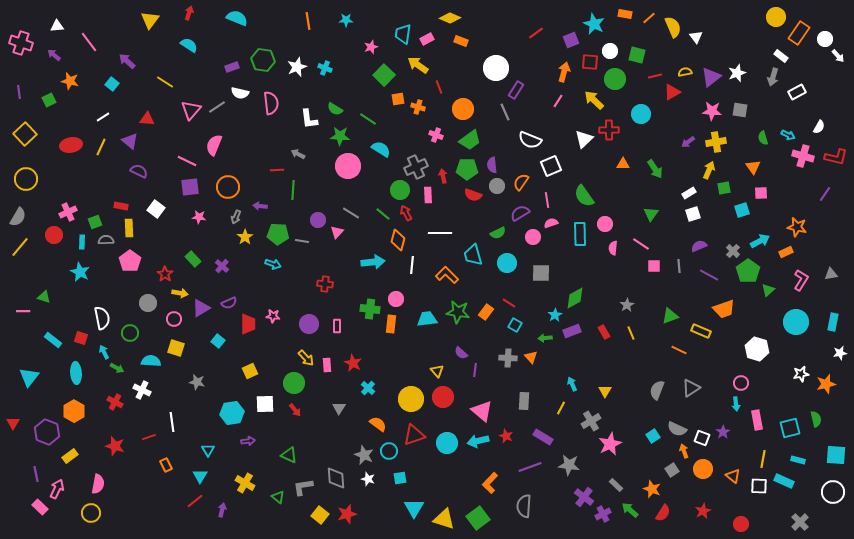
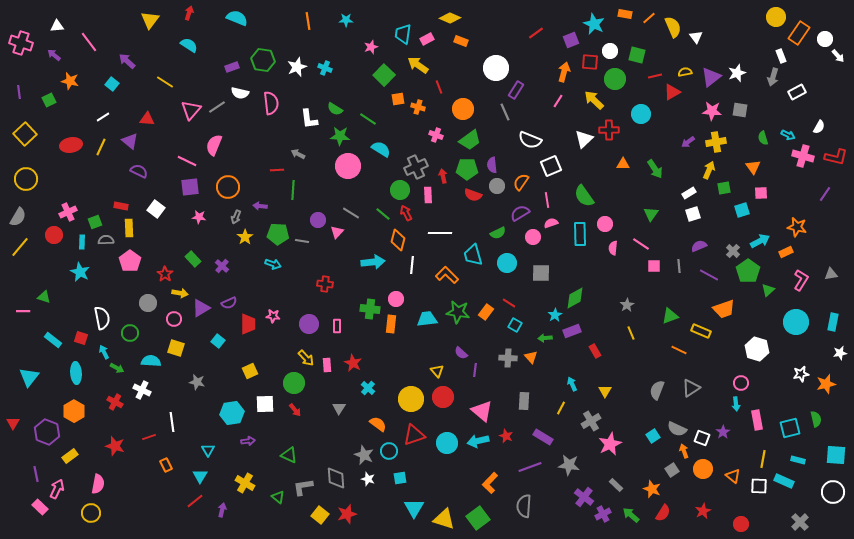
white rectangle at (781, 56): rotated 32 degrees clockwise
red rectangle at (604, 332): moved 9 px left, 19 px down
green arrow at (630, 510): moved 1 px right, 5 px down
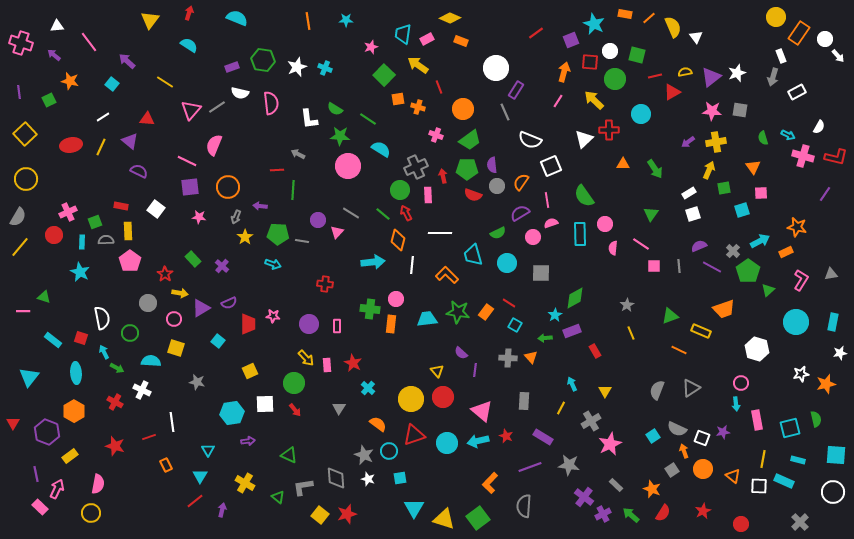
yellow rectangle at (129, 228): moved 1 px left, 3 px down
purple line at (709, 275): moved 3 px right, 8 px up
purple star at (723, 432): rotated 24 degrees clockwise
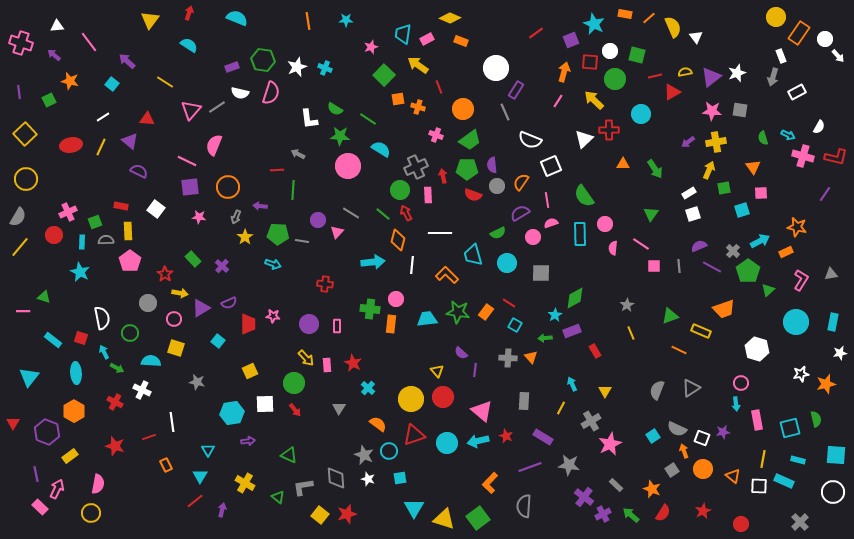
pink semicircle at (271, 103): moved 10 px up; rotated 25 degrees clockwise
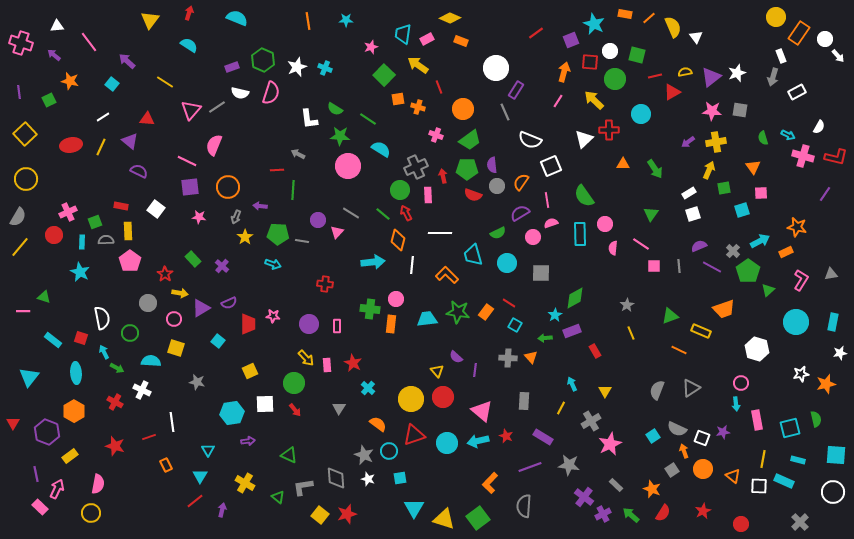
green hexagon at (263, 60): rotated 15 degrees clockwise
purple semicircle at (461, 353): moved 5 px left, 4 px down
